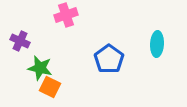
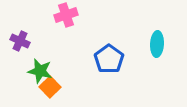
green star: moved 3 px down
orange square: rotated 20 degrees clockwise
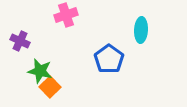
cyan ellipse: moved 16 px left, 14 px up
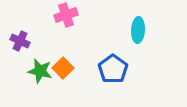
cyan ellipse: moved 3 px left
blue pentagon: moved 4 px right, 10 px down
orange square: moved 13 px right, 19 px up
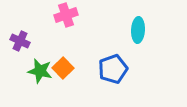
blue pentagon: rotated 16 degrees clockwise
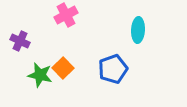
pink cross: rotated 10 degrees counterclockwise
green star: moved 4 px down
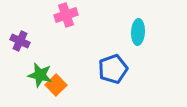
pink cross: rotated 10 degrees clockwise
cyan ellipse: moved 2 px down
orange square: moved 7 px left, 17 px down
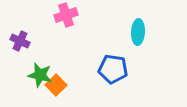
blue pentagon: rotated 28 degrees clockwise
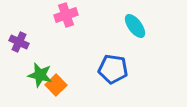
cyan ellipse: moved 3 px left, 6 px up; rotated 40 degrees counterclockwise
purple cross: moved 1 px left, 1 px down
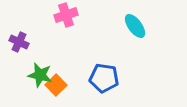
blue pentagon: moved 9 px left, 9 px down
